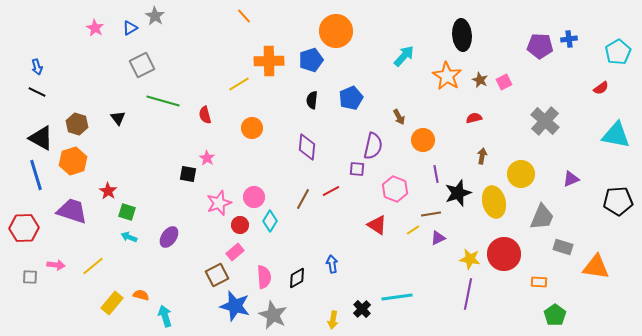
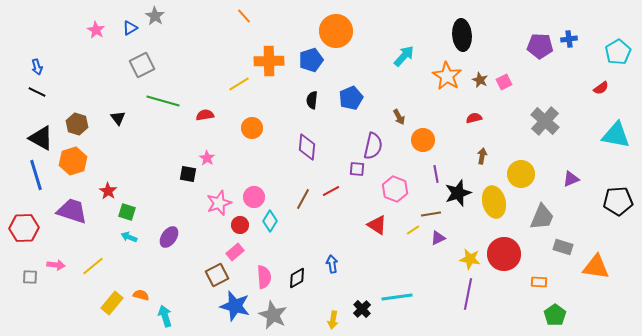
pink star at (95, 28): moved 1 px right, 2 px down
red semicircle at (205, 115): rotated 96 degrees clockwise
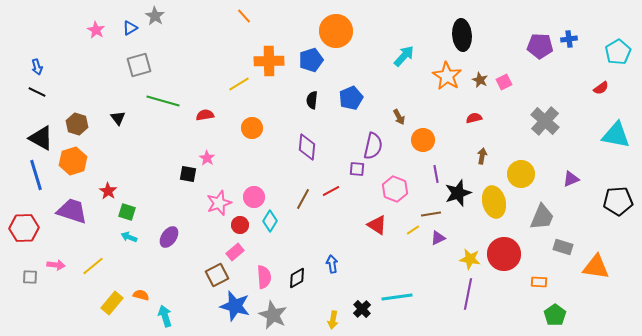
gray square at (142, 65): moved 3 px left; rotated 10 degrees clockwise
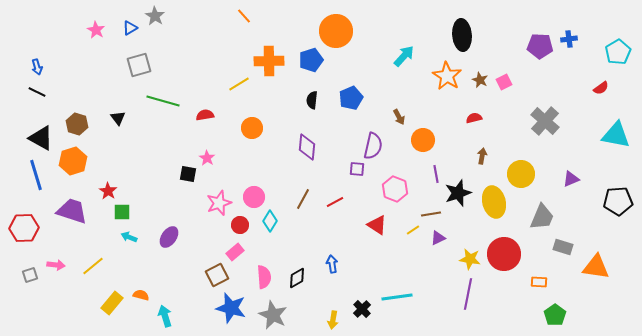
red line at (331, 191): moved 4 px right, 11 px down
green square at (127, 212): moved 5 px left; rotated 18 degrees counterclockwise
gray square at (30, 277): moved 2 px up; rotated 21 degrees counterclockwise
blue star at (235, 306): moved 4 px left, 2 px down
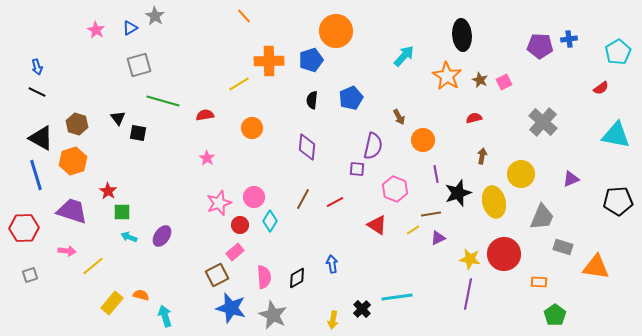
gray cross at (545, 121): moved 2 px left, 1 px down
black square at (188, 174): moved 50 px left, 41 px up
purple ellipse at (169, 237): moved 7 px left, 1 px up
pink arrow at (56, 265): moved 11 px right, 14 px up
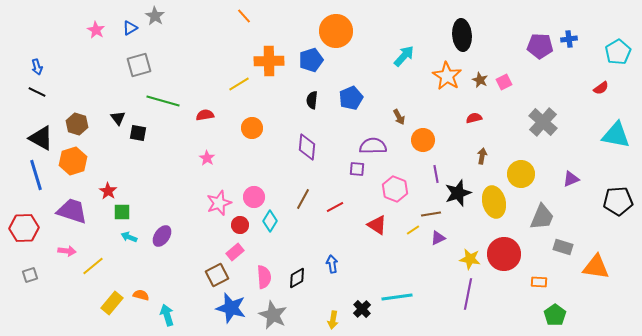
purple semicircle at (373, 146): rotated 104 degrees counterclockwise
red line at (335, 202): moved 5 px down
cyan arrow at (165, 316): moved 2 px right, 1 px up
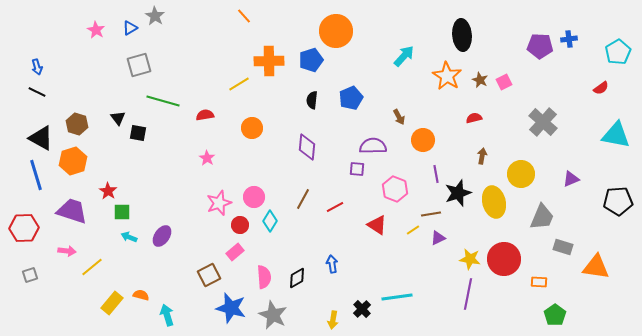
red circle at (504, 254): moved 5 px down
yellow line at (93, 266): moved 1 px left, 1 px down
brown square at (217, 275): moved 8 px left
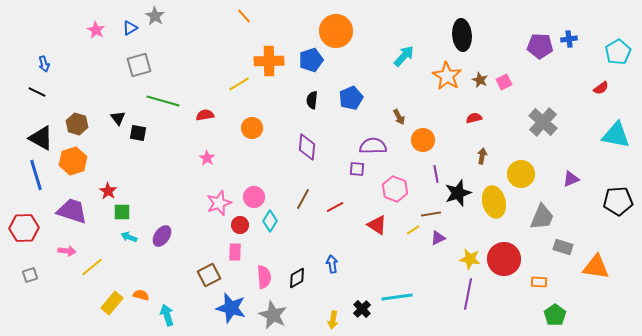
blue arrow at (37, 67): moved 7 px right, 3 px up
pink rectangle at (235, 252): rotated 48 degrees counterclockwise
